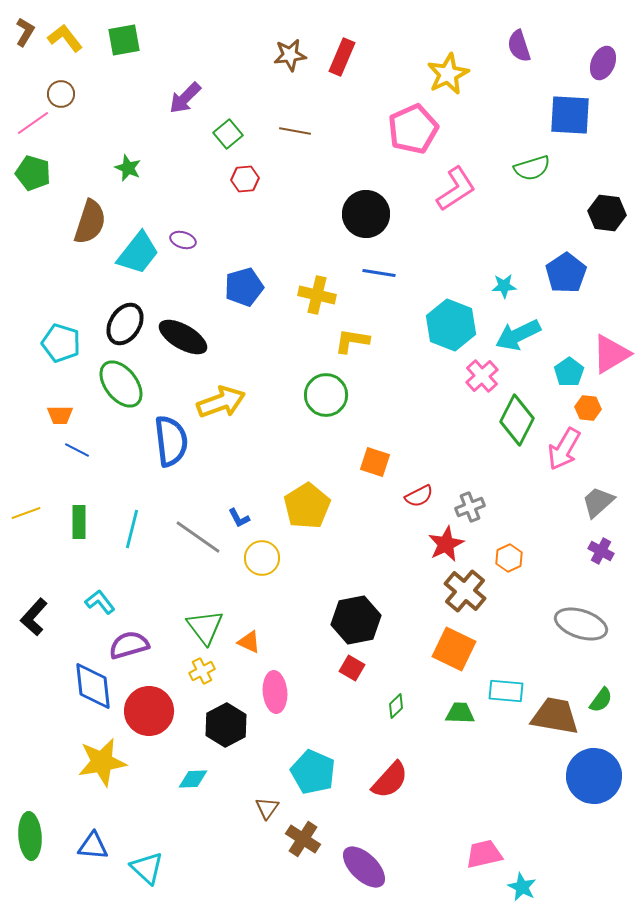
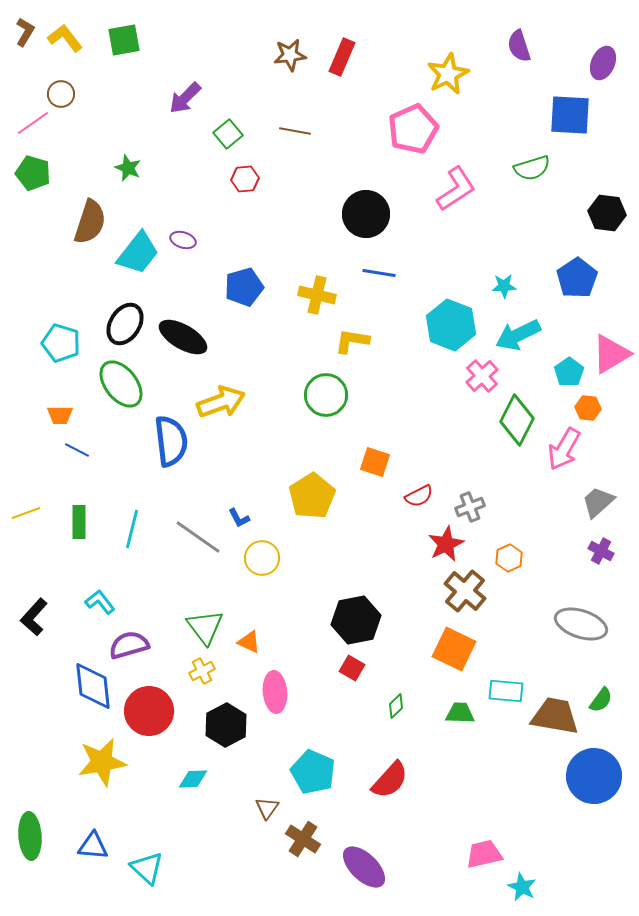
blue pentagon at (566, 273): moved 11 px right, 5 px down
yellow pentagon at (307, 506): moved 5 px right, 10 px up
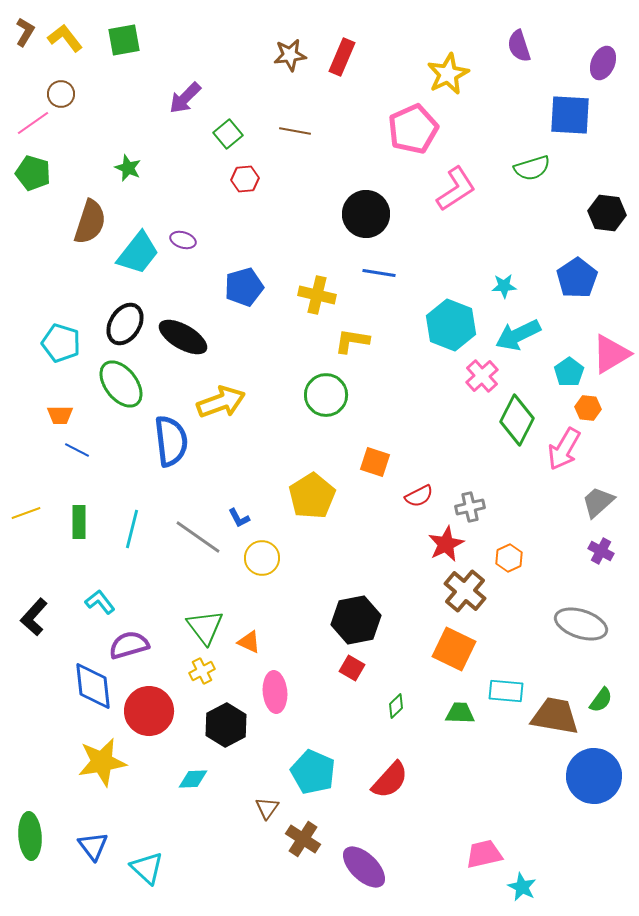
gray cross at (470, 507): rotated 8 degrees clockwise
blue triangle at (93, 846): rotated 48 degrees clockwise
